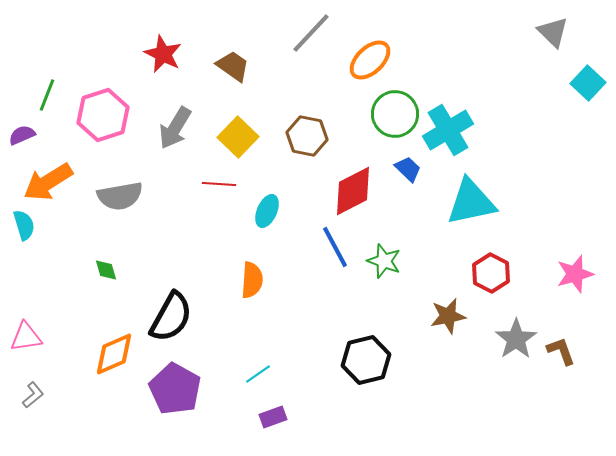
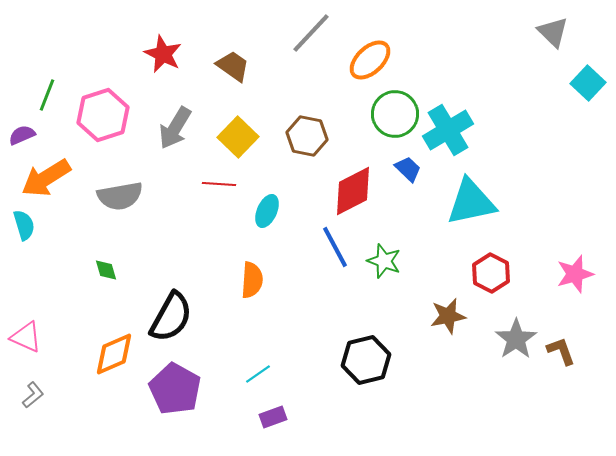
orange arrow: moved 2 px left, 4 px up
pink triangle: rotated 32 degrees clockwise
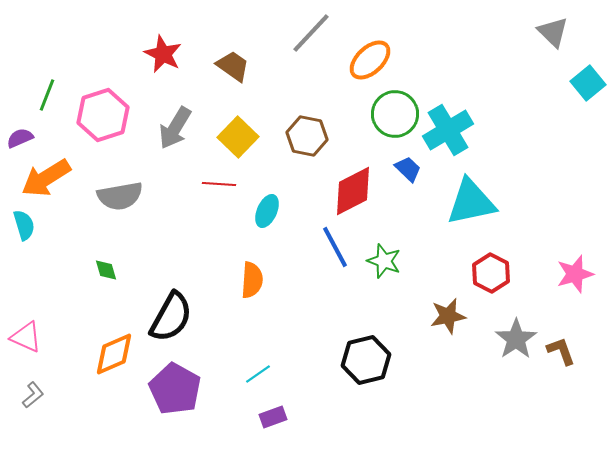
cyan square: rotated 8 degrees clockwise
purple semicircle: moved 2 px left, 3 px down
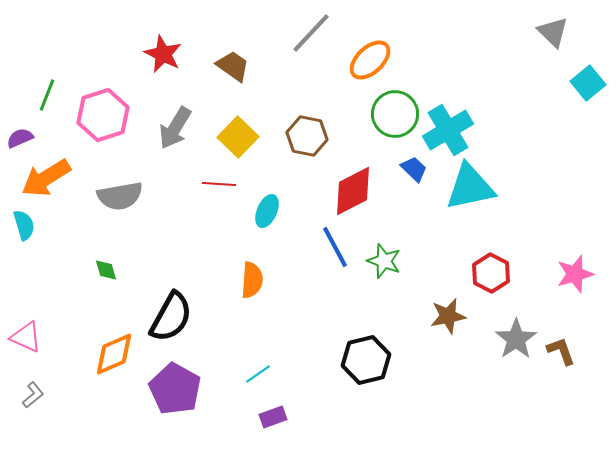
blue trapezoid: moved 6 px right
cyan triangle: moved 1 px left, 15 px up
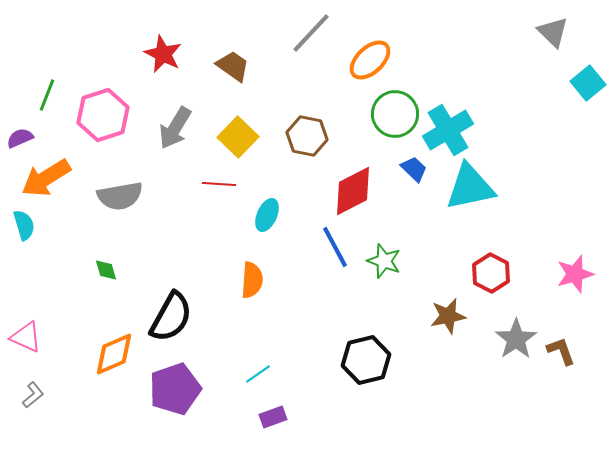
cyan ellipse: moved 4 px down
purple pentagon: rotated 24 degrees clockwise
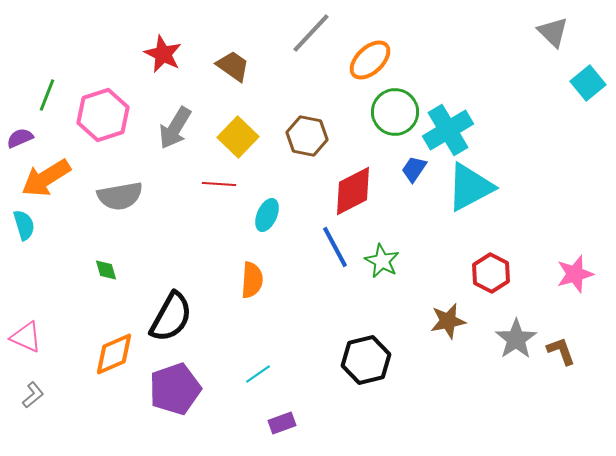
green circle: moved 2 px up
blue trapezoid: rotated 100 degrees counterclockwise
cyan triangle: rotated 16 degrees counterclockwise
green star: moved 2 px left; rotated 8 degrees clockwise
brown star: moved 5 px down
purple rectangle: moved 9 px right, 6 px down
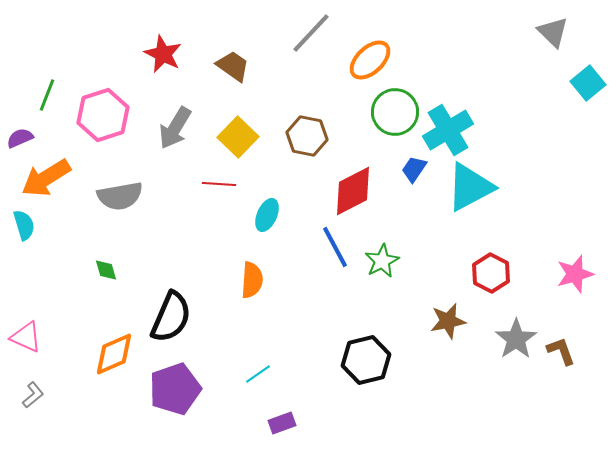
green star: rotated 16 degrees clockwise
black semicircle: rotated 6 degrees counterclockwise
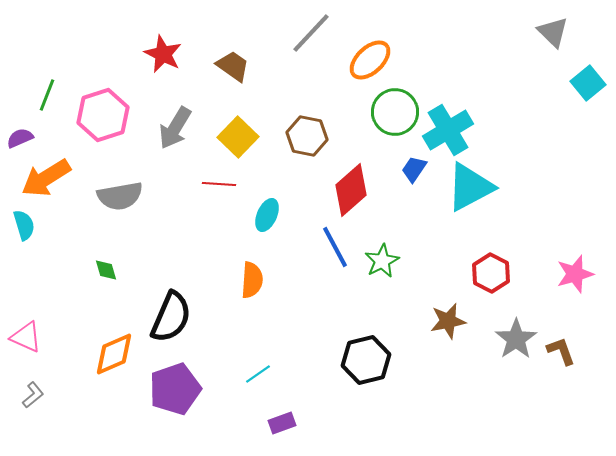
red diamond: moved 2 px left, 1 px up; rotated 14 degrees counterclockwise
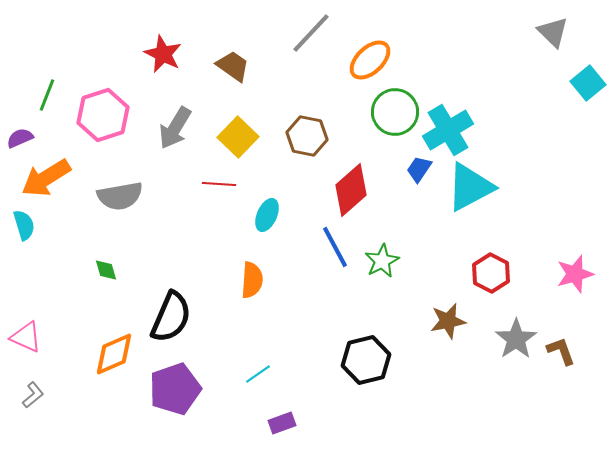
blue trapezoid: moved 5 px right
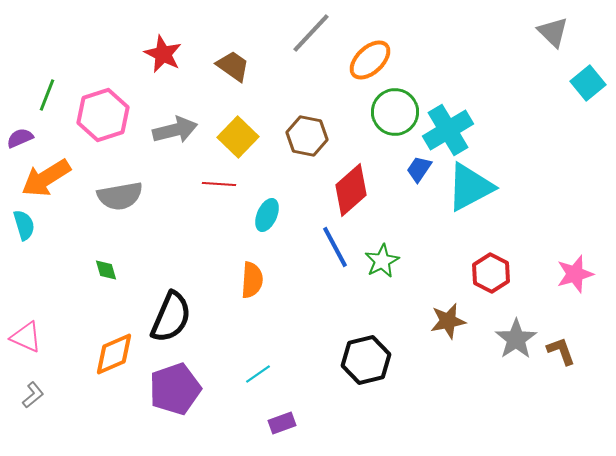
gray arrow: moved 2 px down; rotated 135 degrees counterclockwise
